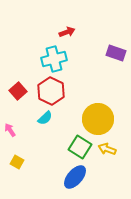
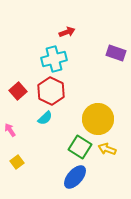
yellow square: rotated 24 degrees clockwise
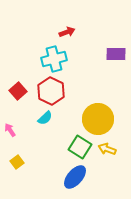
purple rectangle: moved 1 px down; rotated 18 degrees counterclockwise
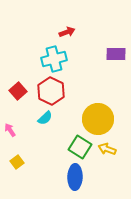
blue ellipse: rotated 40 degrees counterclockwise
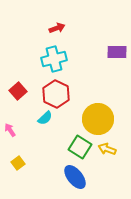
red arrow: moved 10 px left, 4 px up
purple rectangle: moved 1 px right, 2 px up
red hexagon: moved 5 px right, 3 px down
yellow square: moved 1 px right, 1 px down
blue ellipse: rotated 40 degrees counterclockwise
